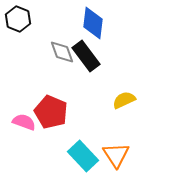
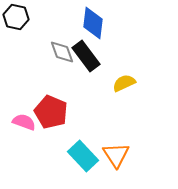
black hexagon: moved 2 px left, 2 px up; rotated 10 degrees counterclockwise
yellow semicircle: moved 17 px up
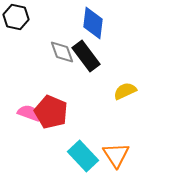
yellow semicircle: moved 1 px right, 8 px down
pink semicircle: moved 5 px right, 9 px up
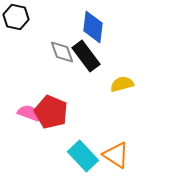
blue diamond: moved 4 px down
yellow semicircle: moved 3 px left, 7 px up; rotated 10 degrees clockwise
orange triangle: rotated 24 degrees counterclockwise
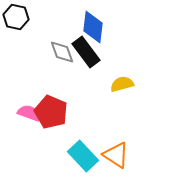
black rectangle: moved 4 px up
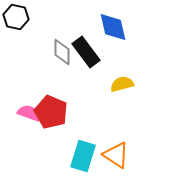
blue diamond: moved 20 px right; rotated 20 degrees counterclockwise
gray diamond: rotated 20 degrees clockwise
cyan rectangle: rotated 60 degrees clockwise
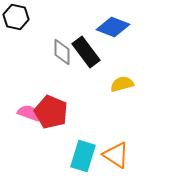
blue diamond: rotated 56 degrees counterclockwise
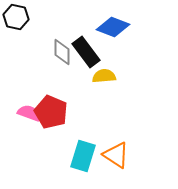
yellow semicircle: moved 18 px left, 8 px up; rotated 10 degrees clockwise
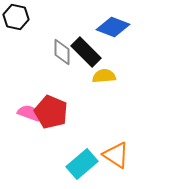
black rectangle: rotated 8 degrees counterclockwise
cyan rectangle: moved 1 px left, 8 px down; rotated 32 degrees clockwise
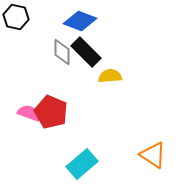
blue diamond: moved 33 px left, 6 px up
yellow semicircle: moved 6 px right
orange triangle: moved 37 px right
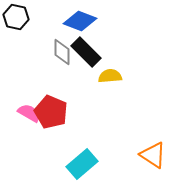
pink semicircle: rotated 10 degrees clockwise
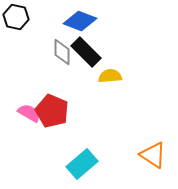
red pentagon: moved 1 px right, 1 px up
